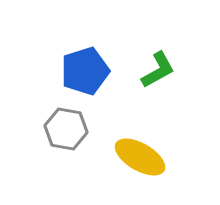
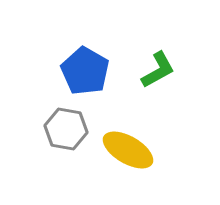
blue pentagon: rotated 24 degrees counterclockwise
yellow ellipse: moved 12 px left, 7 px up
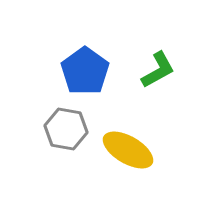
blue pentagon: rotated 6 degrees clockwise
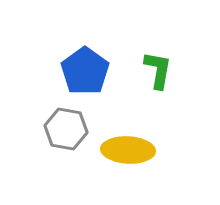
green L-shape: rotated 51 degrees counterclockwise
yellow ellipse: rotated 27 degrees counterclockwise
